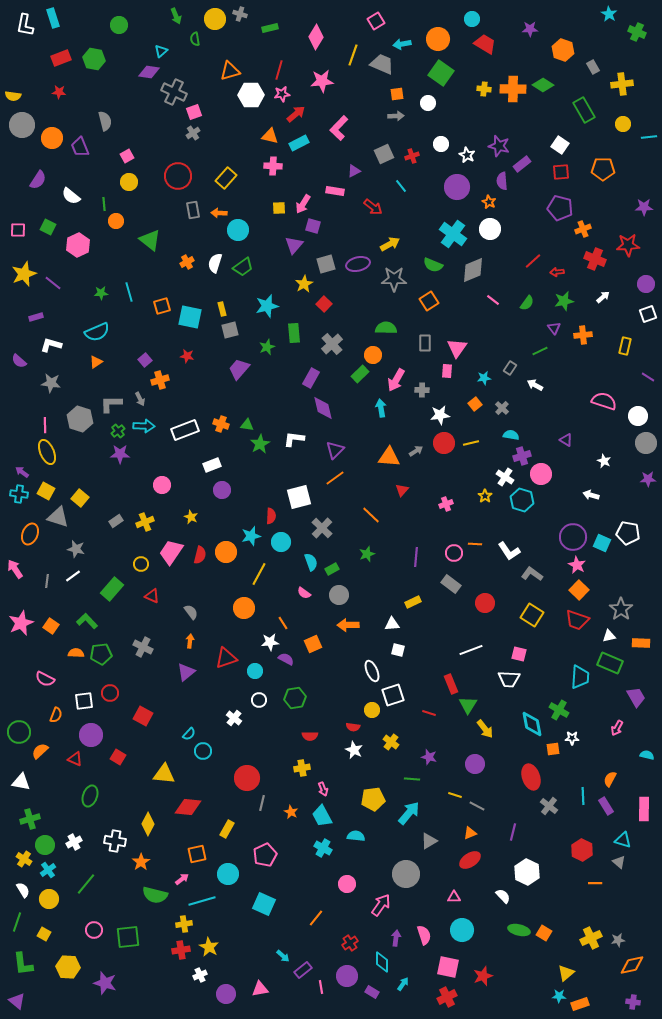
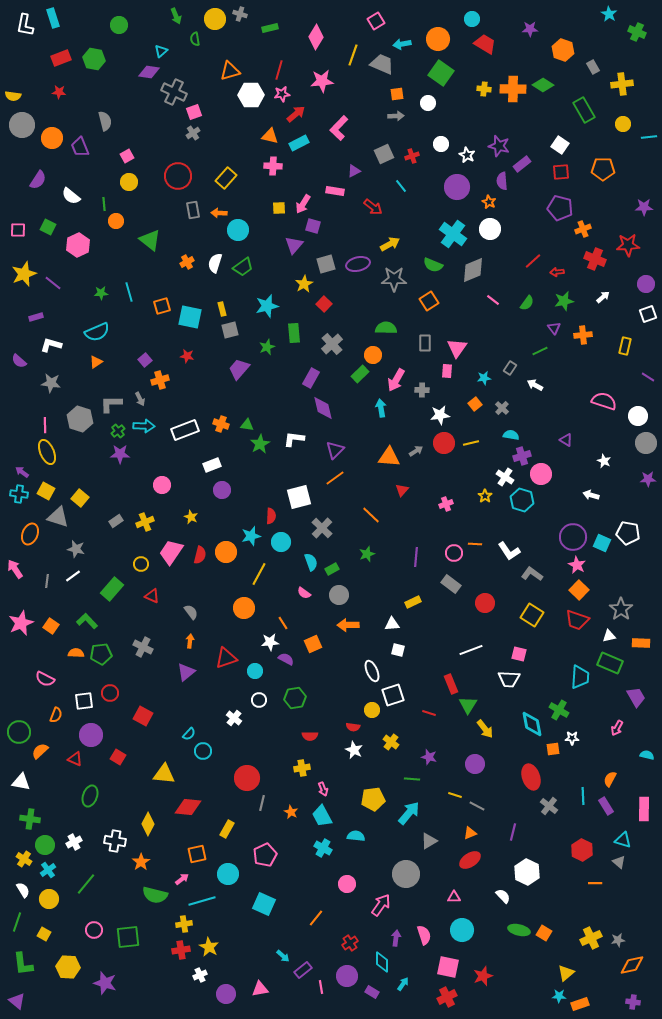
green cross at (30, 819): rotated 24 degrees clockwise
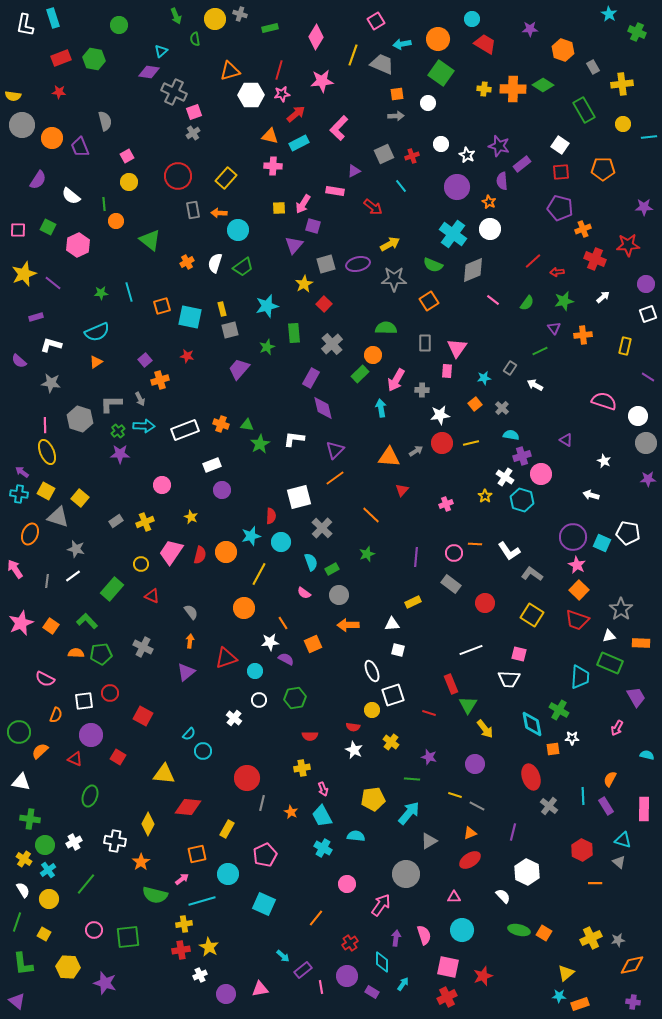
red circle at (444, 443): moved 2 px left
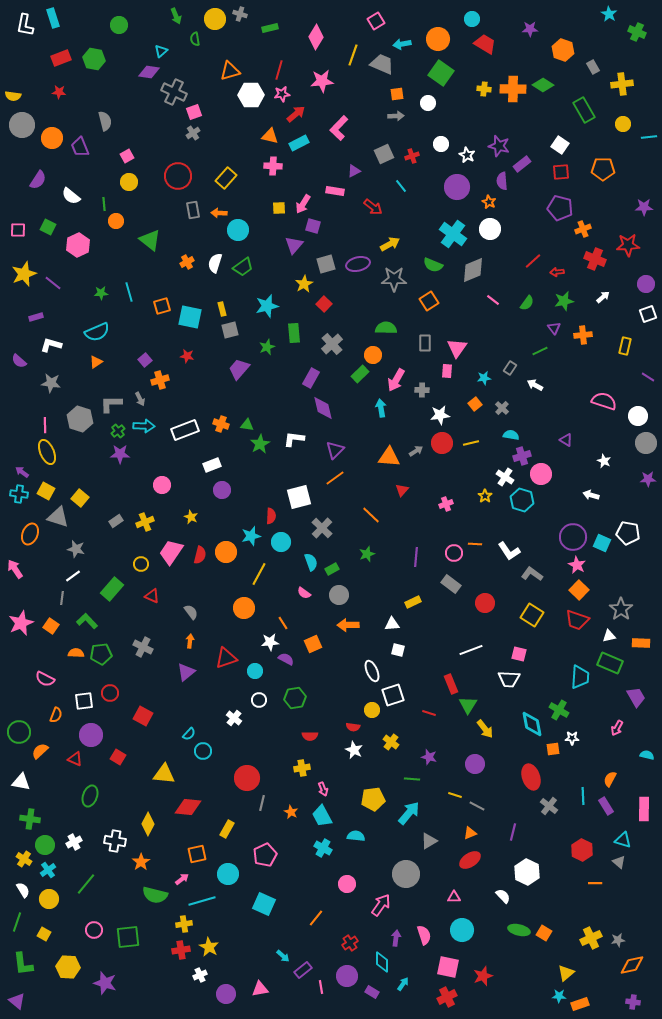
gray line at (47, 581): moved 15 px right, 17 px down
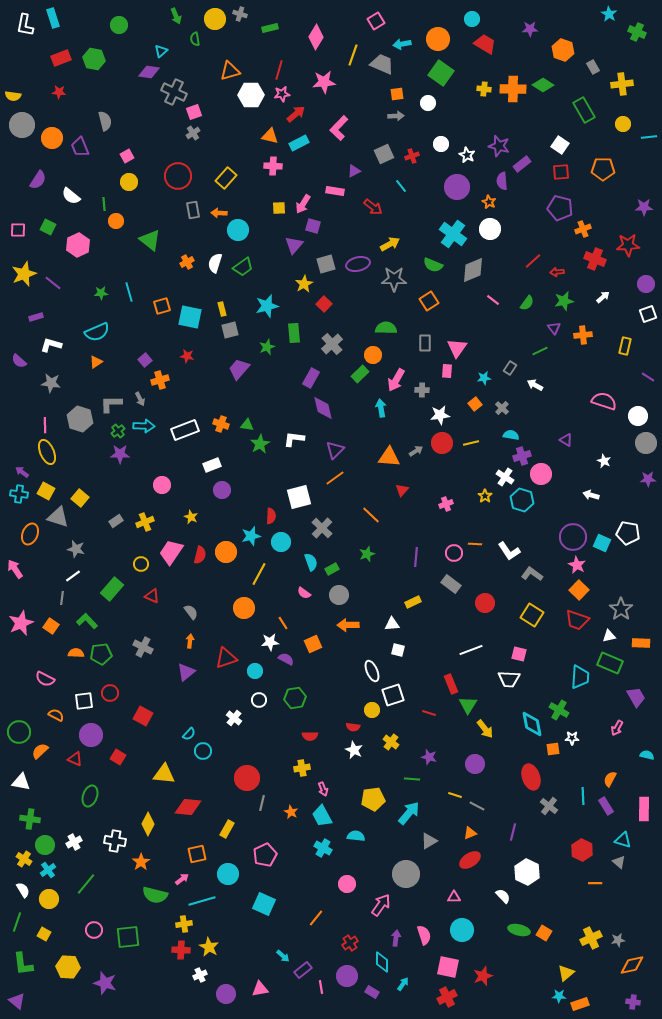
pink star at (322, 81): moved 2 px right, 1 px down
orange semicircle at (56, 715): rotated 84 degrees counterclockwise
red cross at (181, 950): rotated 12 degrees clockwise
